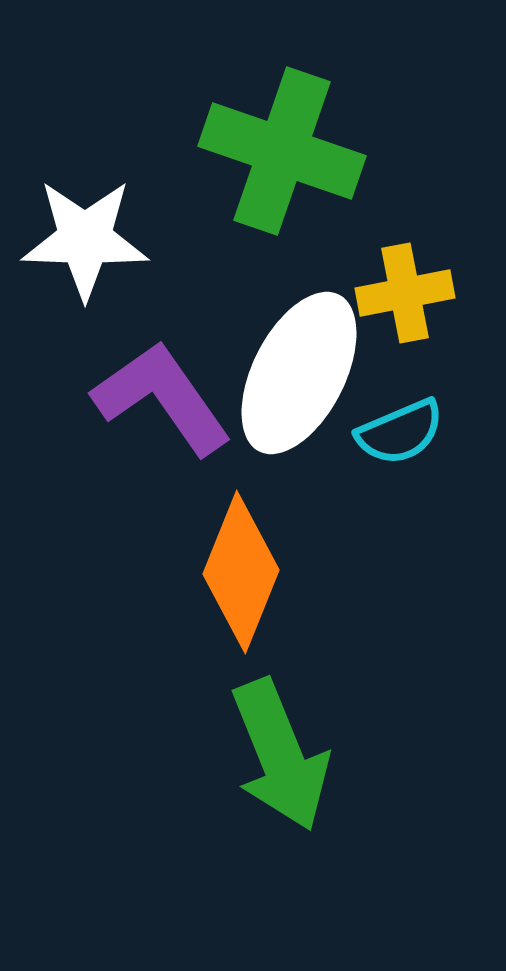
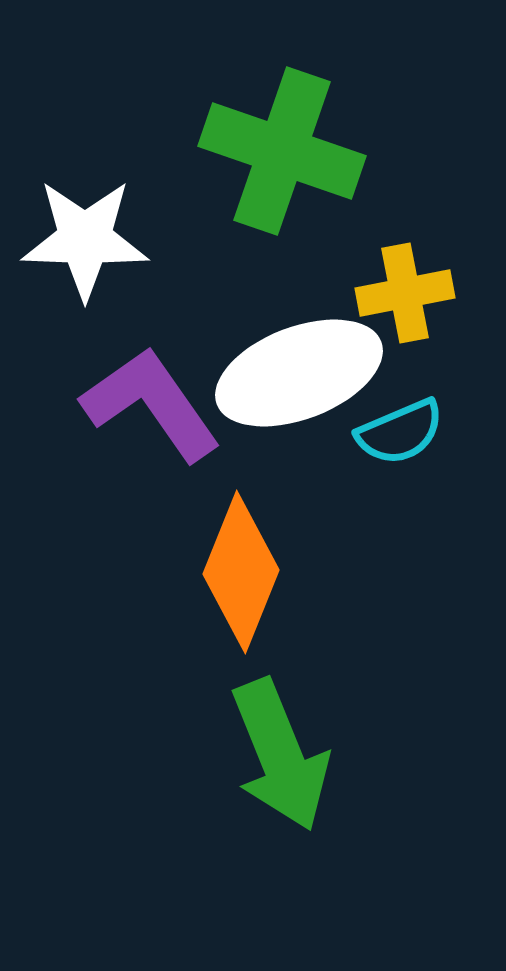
white ellipse: rotated 42 degrees clockwise
purple L-shape: moved 11 px left, 6 px down
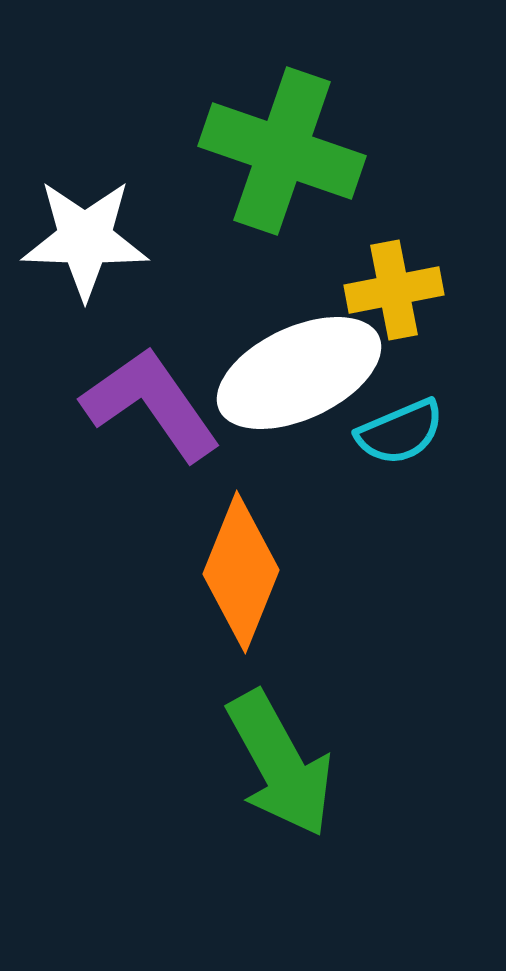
yellow cross: moved 11 px left, 3 px up
white ellipse: rotated 4 degrees counterclockwise
green arrow: moved 9 px down; rotated 7 degrees counterclockwise
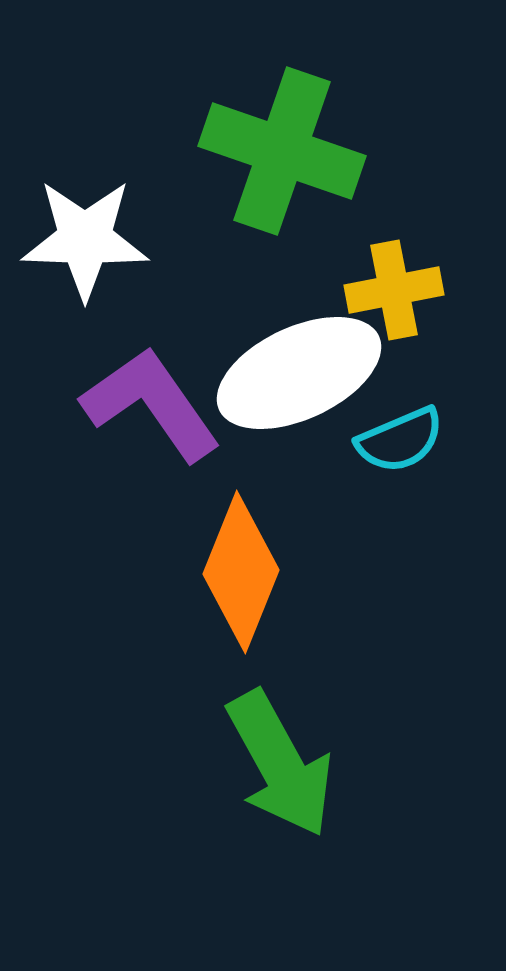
cyan semicircle: moved 8 px down
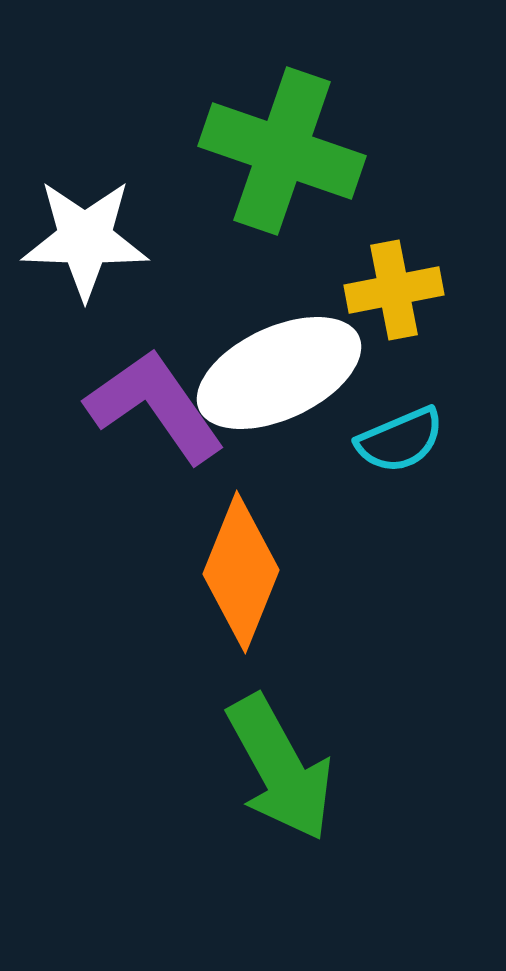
white ellipse: moved 20 px left
purple L-shape: moved 4 px right, 2 px down
green arrow: moved 4 px down
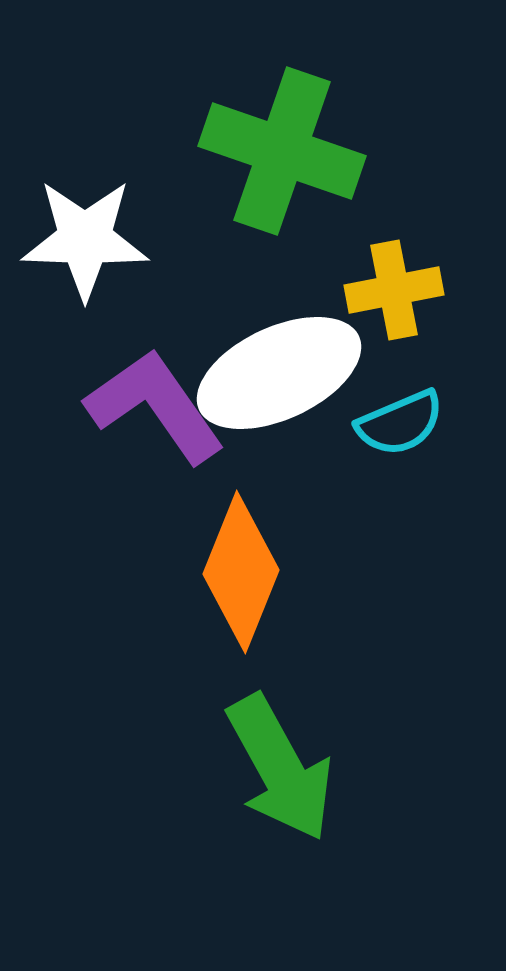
cyan semicircle: moved 17 px up
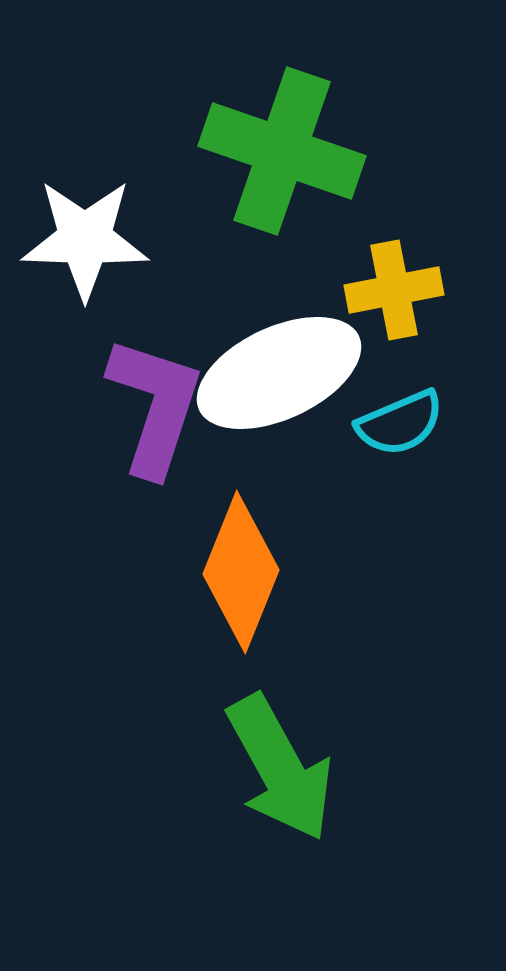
purple L-shape: rotated 53 degrees clockwise
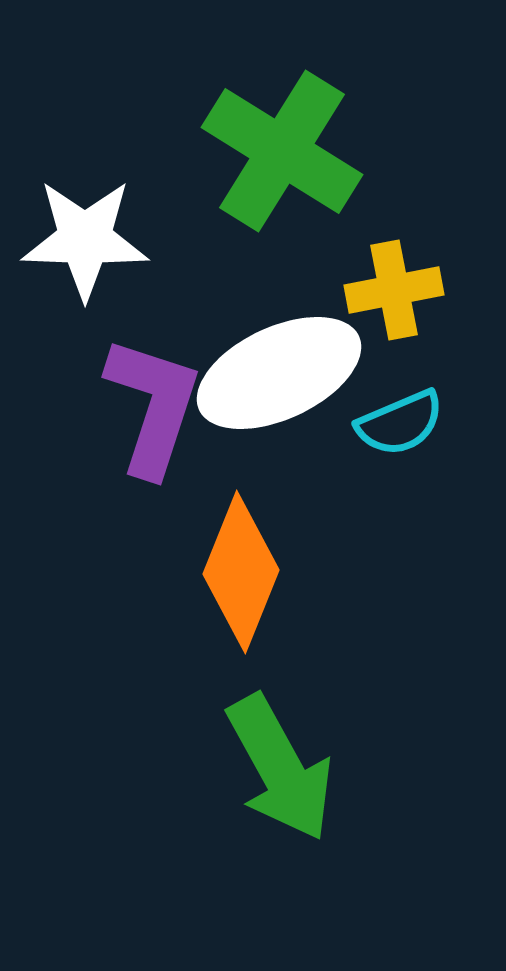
green cross: rotated 13 degrees clockwise
purple L-shape: moved 2 px left
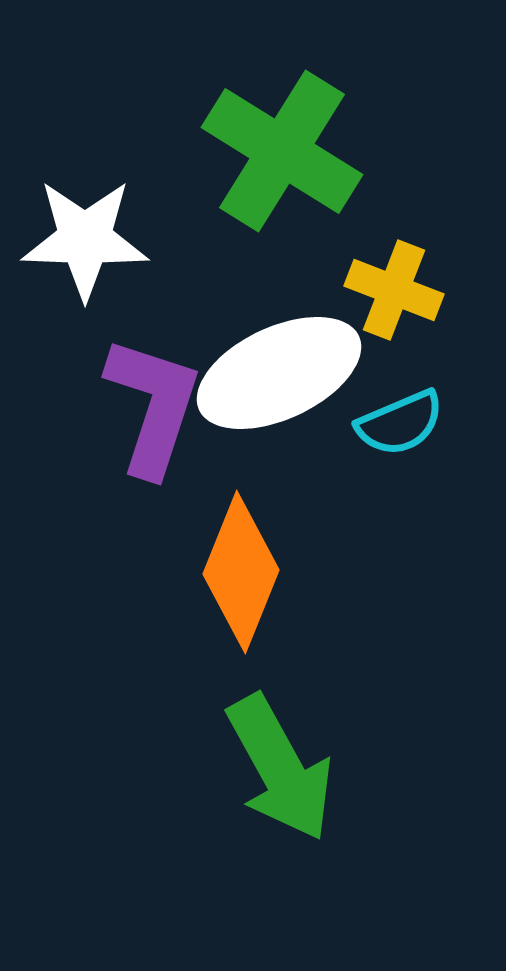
yellow cross: rotated 32 degrees clockwise
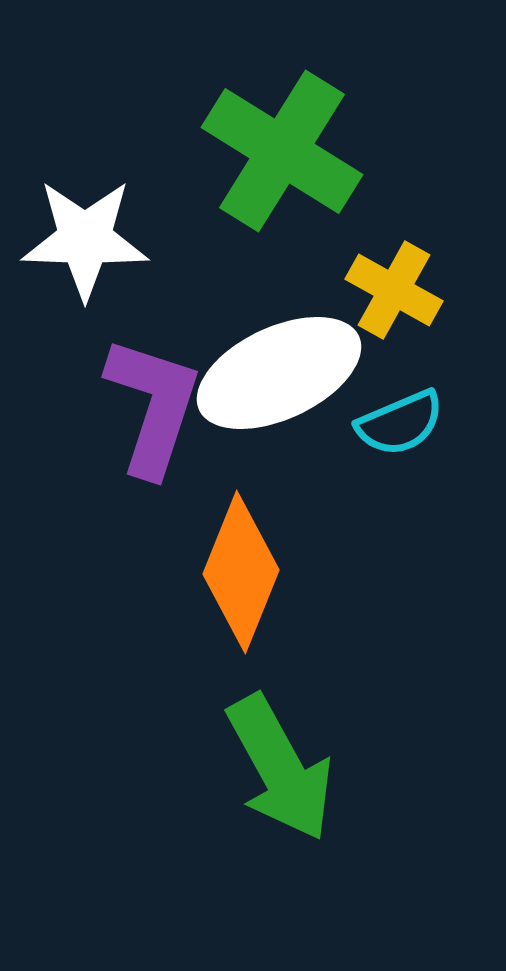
yellow cross: rotated 8 degrees clockwise
